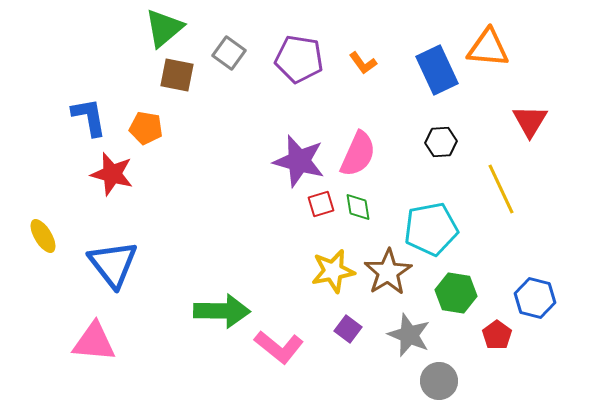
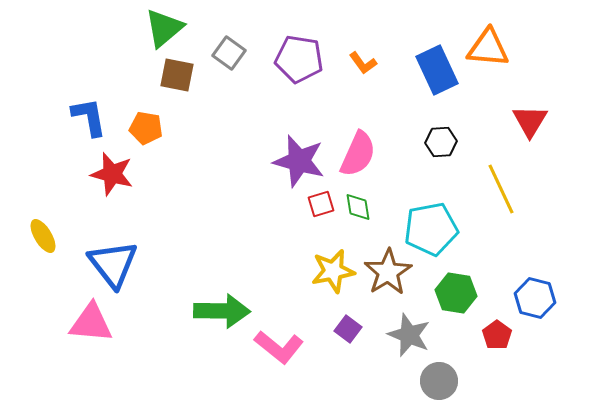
pink triangle: moved 3 px left, 19 px up
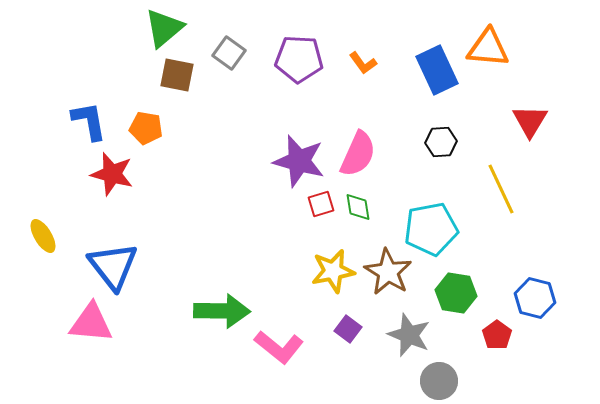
purple pentagon: rotated 6 degrees counterclockwise
blue L-shape: moved 4 px down
blue triangle: moved 2 px down
brown star: rotated 9 degrees counterclockwise
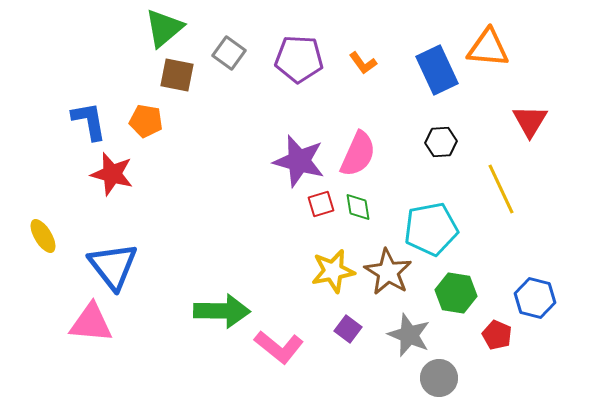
orange pentagon: moved 7 px up
red pentagon: rotated 12 degrees counterclockwise
gray circle: moved 3 px up
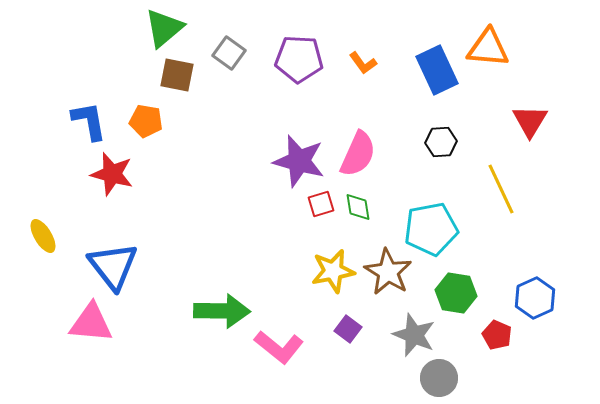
blue hexagon: rotated 21 degrees clockwise
gray star: moved 5 px right
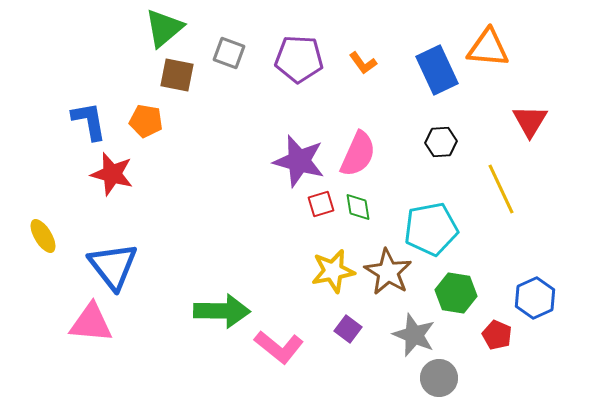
gray square: rotated 16 degrees counterclockwise
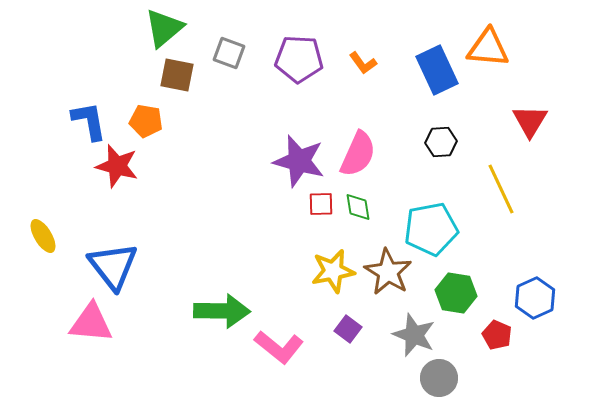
red star: moved 5 px right, 8 px up
red square: rotated 16 degrees clockwise
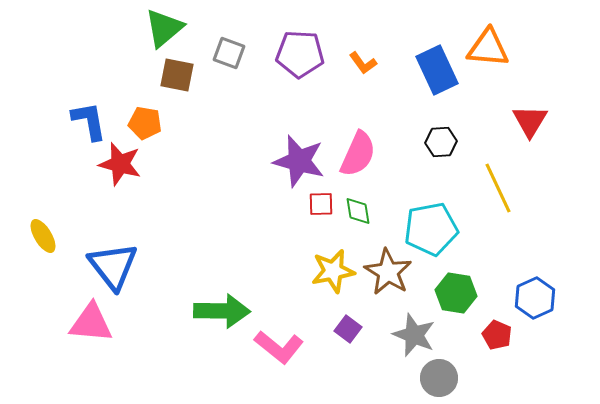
purple pentagon: moved 1 px right, 5 px up
orange pentagon: moved 1 px left, 2 px down
red star: moved 3 px right, 2 px up
yellow line: moved 3 px left, 1 px up
green diamond: moved 4 px down
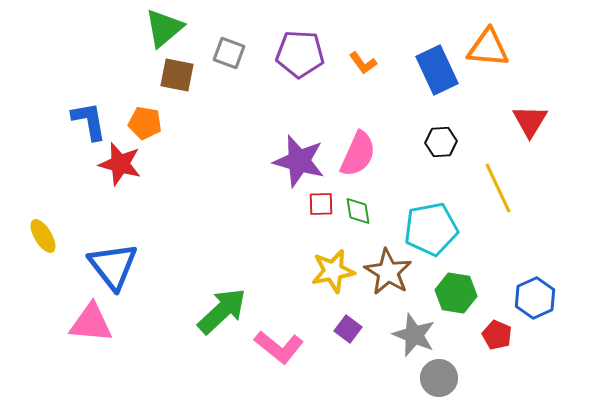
green arrow: rotated 44 degrees counterclockwise
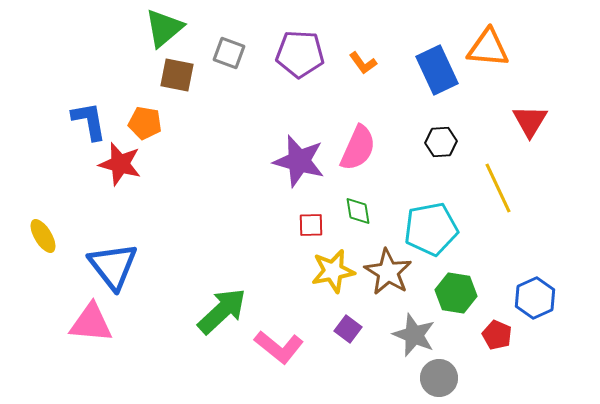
pink semicircle: moved 6 px up
red square: moved 10 px left, 21 px down
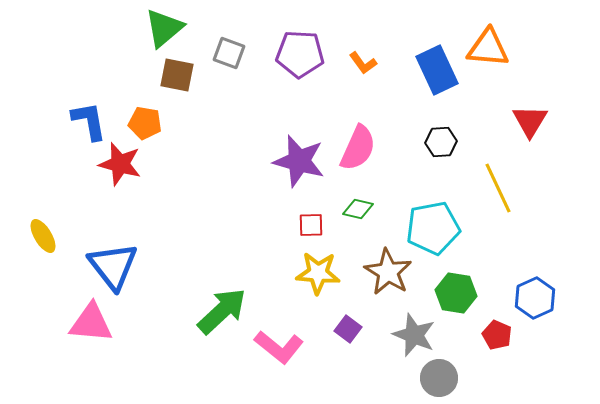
green diamond: moved 2 px up; rotated 68 degrees counterclockwise
cyan pentagon: moved 2 px right, 1 px up
yellow star: moved 15 px left, 2 px down; rotated 15 degrees clockwise
